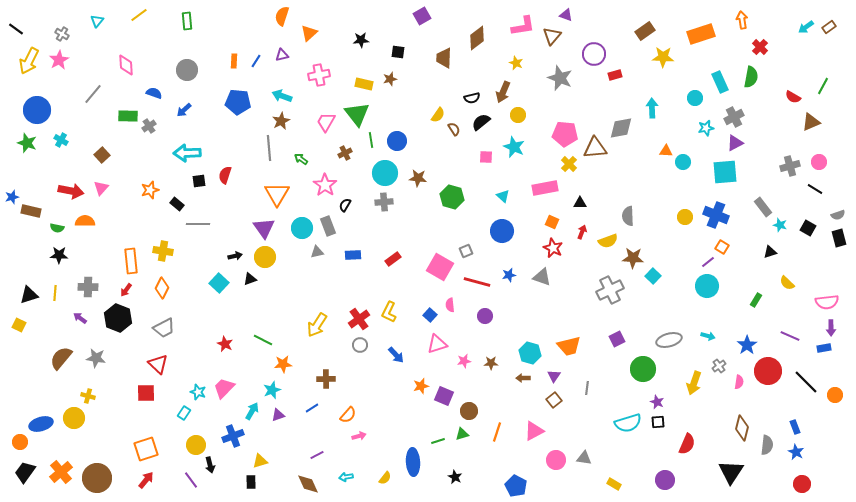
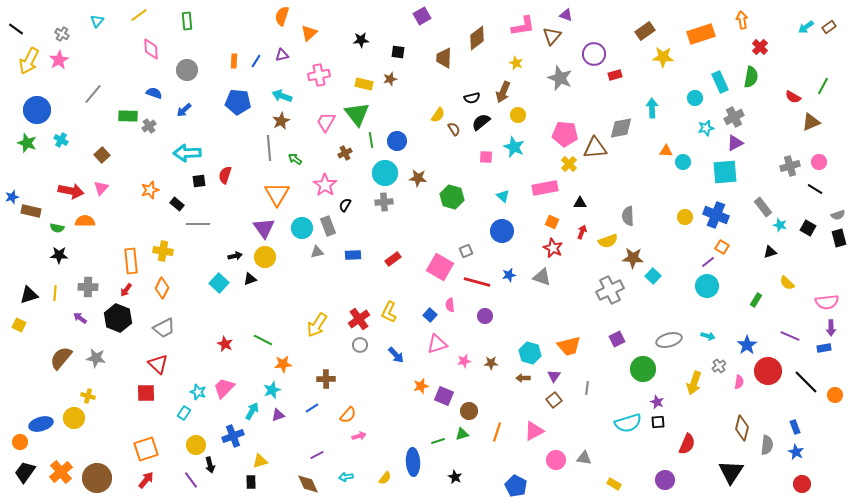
pink diamond at (126, 65): moved 25 px right, 16 px up
green arrow at (301, 159): moved 6 px left
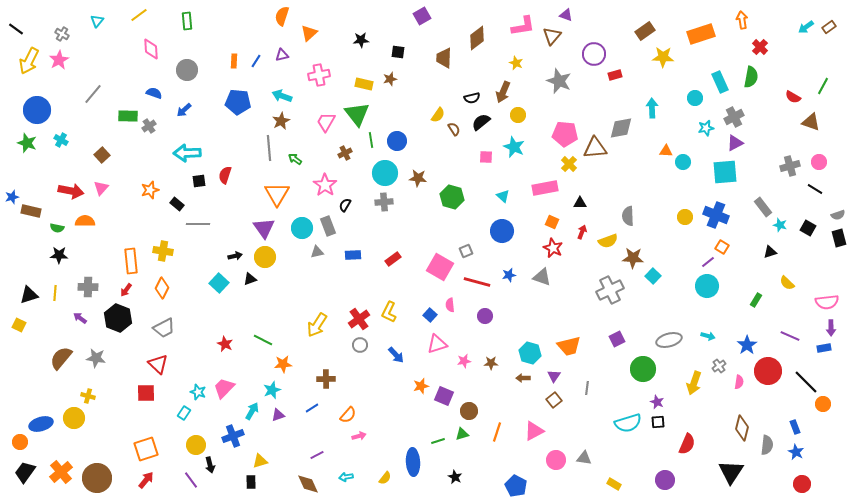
gray star at (560, 78): moved 1 px left, 3 px down
brown triangle at (811, 122): rotated 42 degrees clockwise
orange circle at (835, 395): moved 12 px left, 9 px down
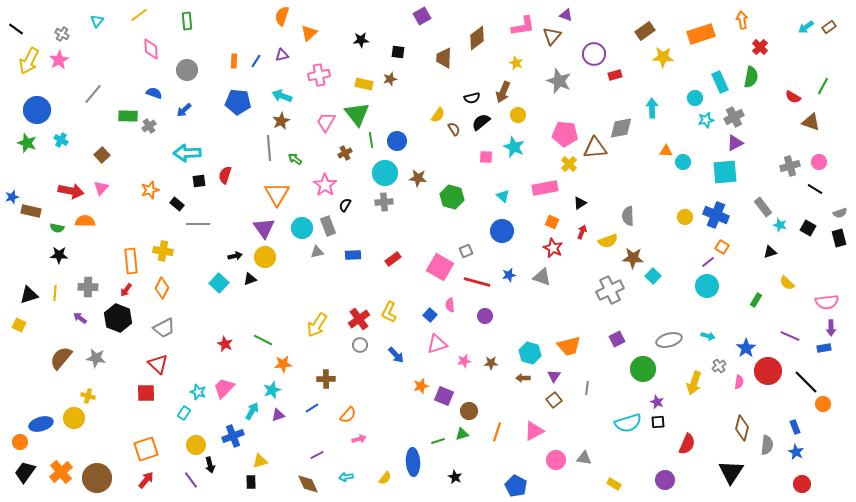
cyan star at (706, 128): moved 8 px up
black triangle at (580, 203): rotated 32 degrees counterclockwise
gray semicircle at (838, 215): moved 2 px right, 2 px up
blue star at (747, 345): moved 1 px left, 3 px down
pink arrow at (359, 436): moved 3 px down
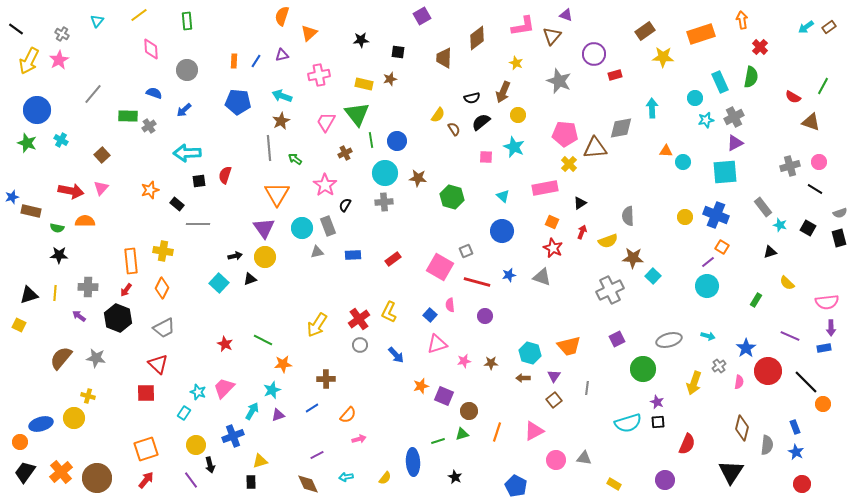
purple arrow at (80, 318): moved 1 px left, 2 px up
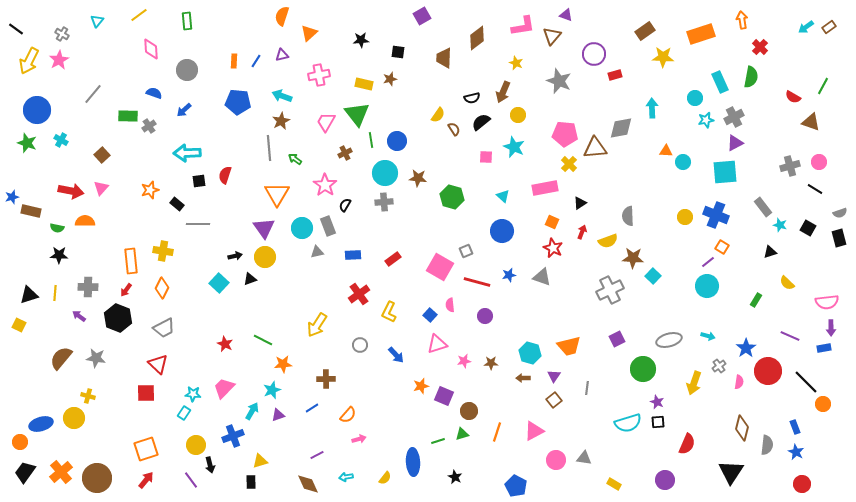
red cross at (359, 319): moved 25 px up
cyan star at (198, 392): moved 5 px left, 2 px down; rotated 14 degrees counterclockwise
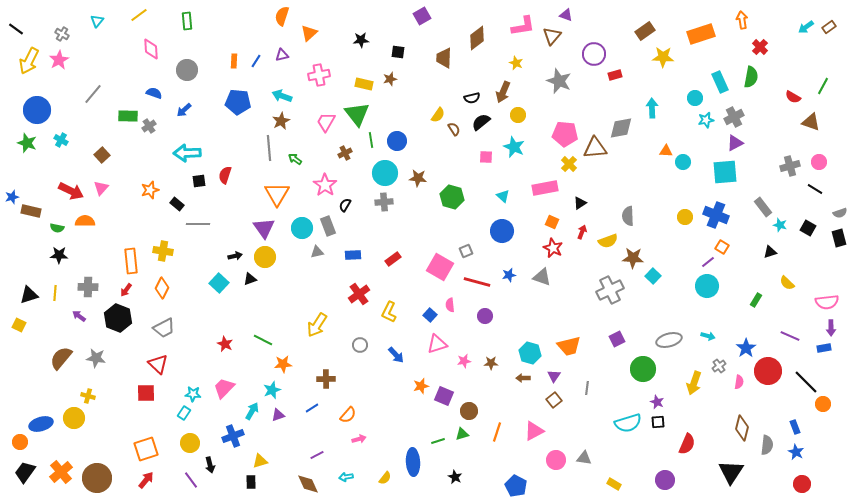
red arrow at (71, 191): rotated 15 degrees clockwise
yellow circle at (196, 445): moved 6 px left, 2 px up
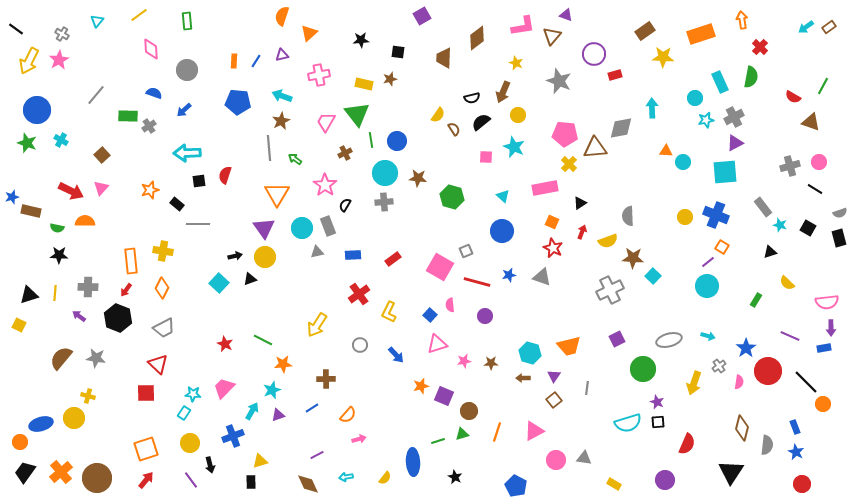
gray line at (93, 94): moved 3 px right, 1 px down
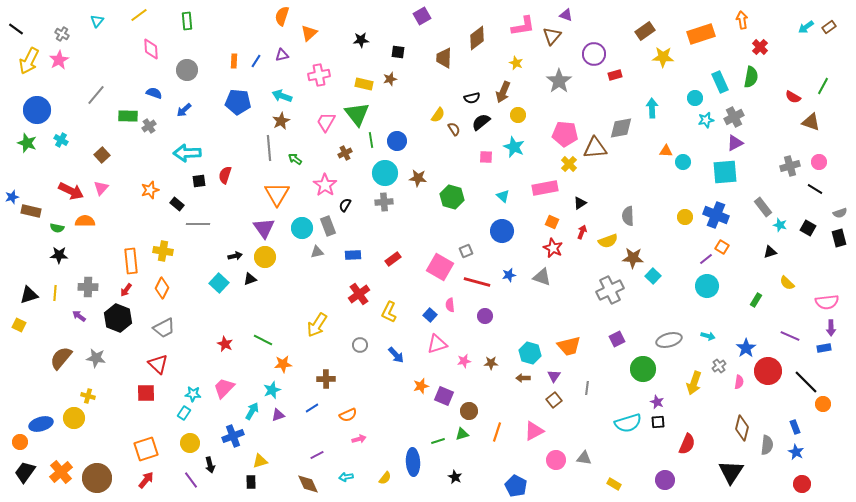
gray star at (559, 81): rotated 15 degrees clockwise
purple line at (708, 262): moved 2 px left, 3 px up
orange semicircle at (348, 415): rotated 24 degrees clockwise
